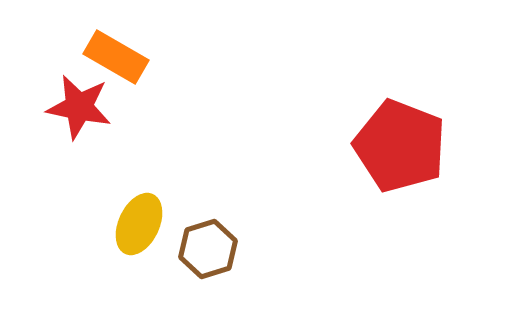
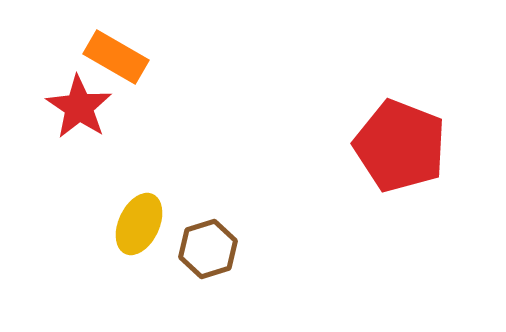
red star: rotated 22 degrees clockwise
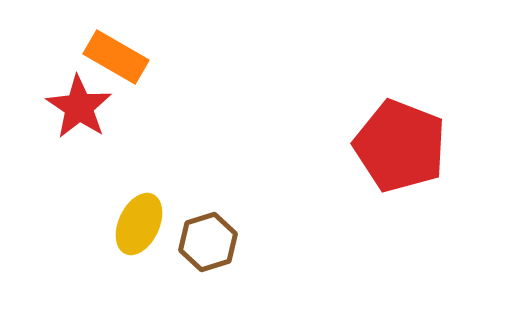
brown hexagon: moved 7 px up
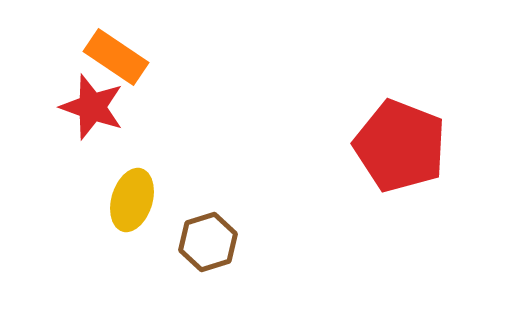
orange rectangle: rotated 4 degrees clockwise
red star: moved 13 px right; rotated 14 degrees counterclockwise
yellow ellipse: moved 7 px left, 24 px up; rotated 8 degrees counterclockwise
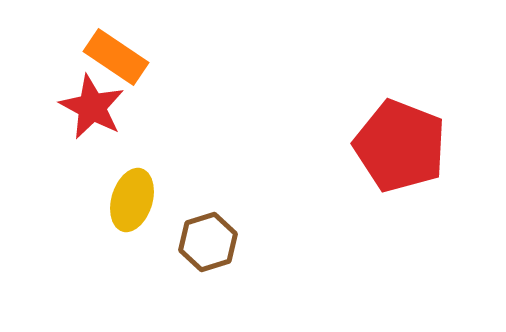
red star: rotated 8 degrees clockwise
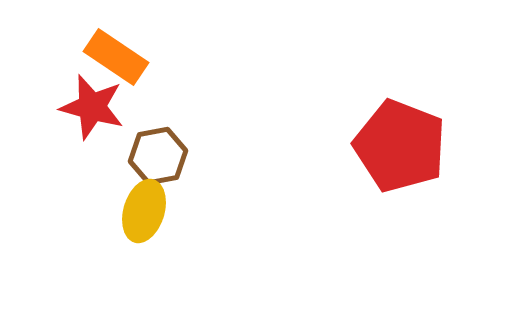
red star: rotated 12 degrees counterclockwise
yellow ellipse: moved 12 px right, 11 px down
brown hexagon: moved 50 px left, 86 px up; rotated 6 degrees clockwise
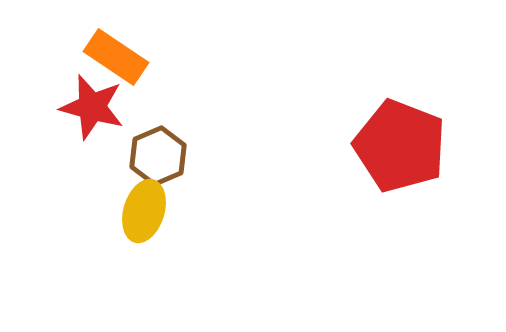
brown hexagon: rotated 12 degrees counterclockwise
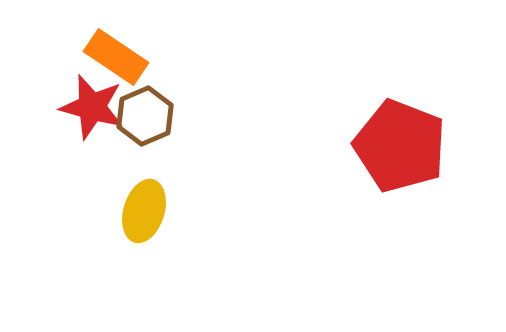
brown hexagon: moved 13 px left, 40 px up
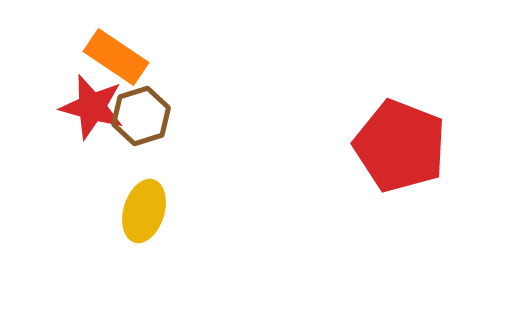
brown hexagon: moved 4 px left; rotated 6 degrees clockwise
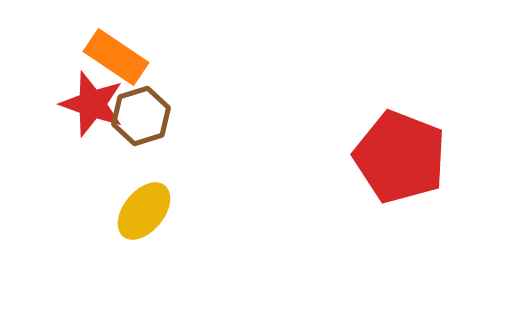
red star: moved 3 px up; rotated 4 degrees clockwise
red pentagon: moved 11 px down
yellow ellipse: rotated 22 degrees clockwise
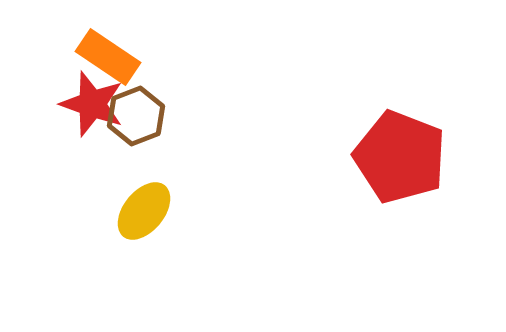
orange rectangle: moved 8 px left
brown hexagon: moved 5 px left; rotated 4 degrees counterclockwise
